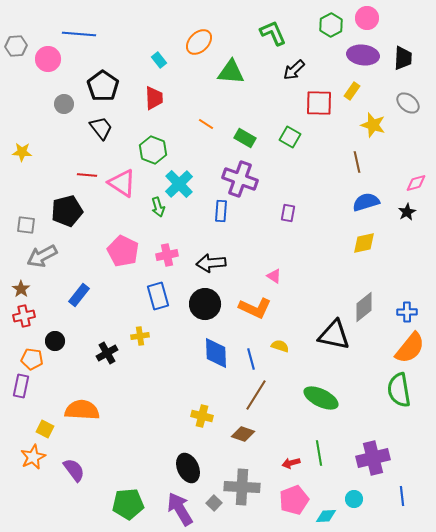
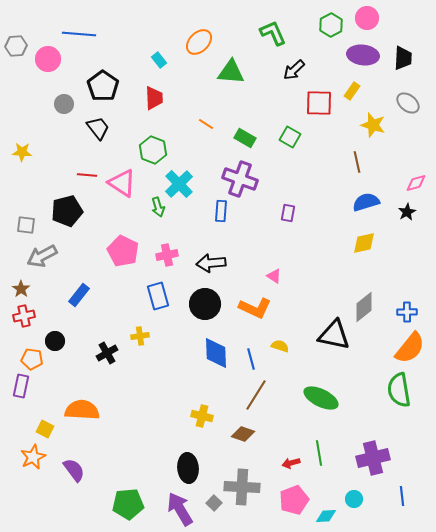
black trapezoid at (101, 128): moved 3 px left
black ellipse at (188, 468): rotated 20 degrees clockwise
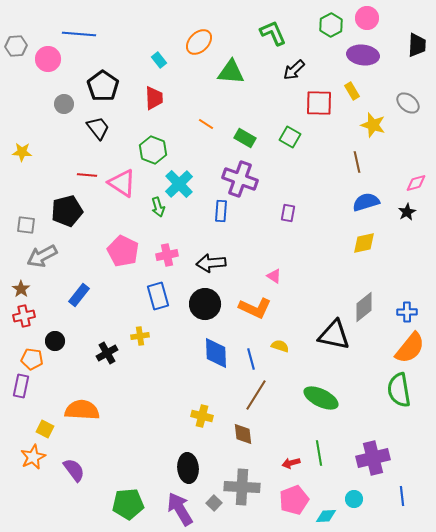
black trapezoid at (403, 58): moved 14 px right, 13 px up
yellow rectangle at (352, 91): rotated 66 degrees counterclockwise
brown diamond at (243, 434): rotated 65 degrees clockwise
